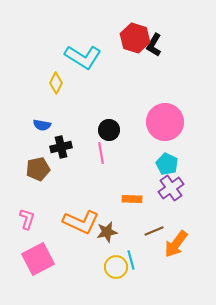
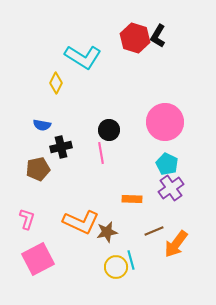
black L-shape: moved 4 px right, 9 px up
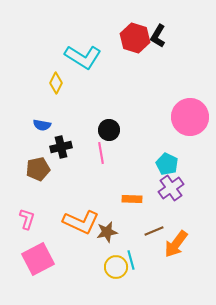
pink circle: moved 25 px right, 5 px up
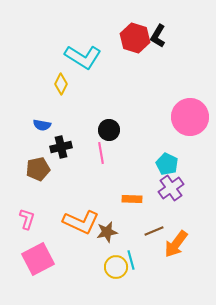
yellow diamond: moved 5 px right, 1 px down
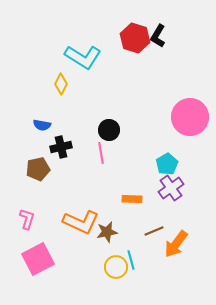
cyan pentagon: rotated 15 degrees clockwise
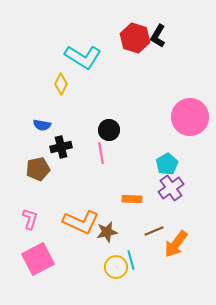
pink L-shape: moved 3 px right
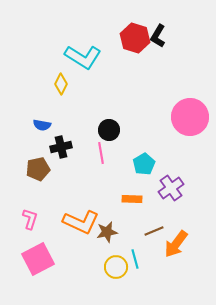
cyan pentagon: moved 23 px left
cyan line: moved 4 px right, 1 px up
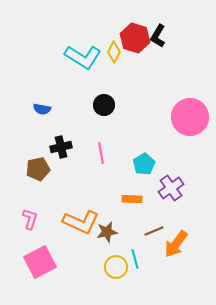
yellow diamond: moved 53 px right, 32 px up
blue semicircle: moved 16 px up
black circle: moved 5 px left, 25 px up
pink square: moved 2 px right, 3 px down
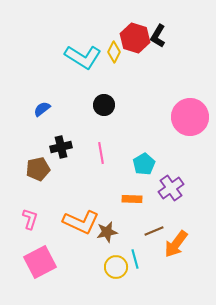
blue semicircle: rotated 132 degrees clockwise
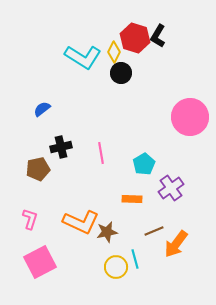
black circle: moved 17 px right, 32 px up
